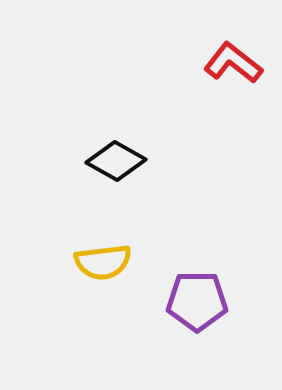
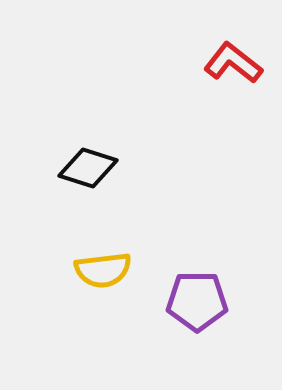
black diamond: moved 28 px left, 7 px down; rotated 12 degrees counterclockwise
yellow semicircle: moved 8 px down
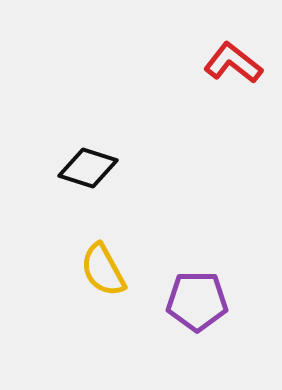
yellow semicircle: rotated 68 degrees clockwise
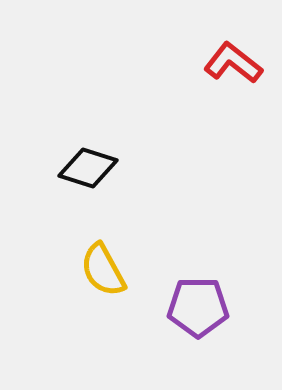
purple pentagon: moved 1 px right, 6 px down
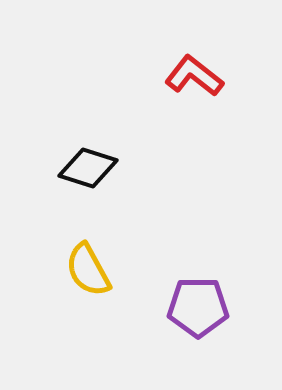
red L-shape: moved 39 px left, 13 px down
yellow semicircle: moved 15 px left
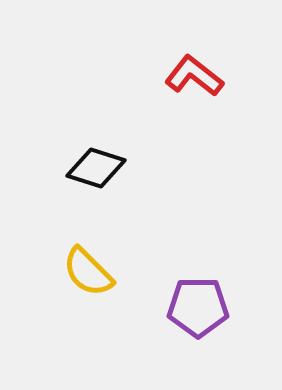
black diamond: moved 8 px right
yellow semicircle: moved 2 px down; rotated 16 degrees counterclockwise
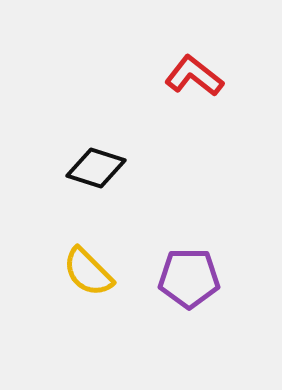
purple pentagon: moved 9 px left, 29 px up
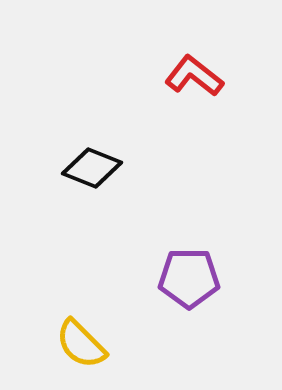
black diamond: moved 4 px left; rotated 4 degrees clockwise
yellow semicircle: moved 7 px left, 72 px down
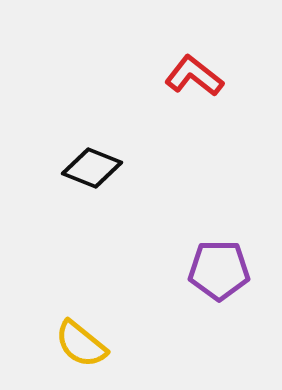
purple pentagon: moved 30 px right, 8 px up
yellow semicircle: rotated 6 degrees counterclockwise
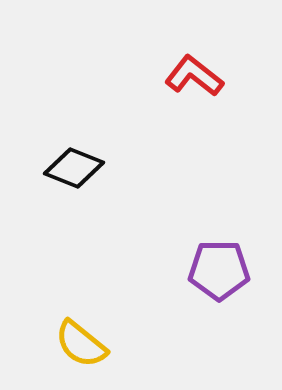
black diamond: moved 18 px left
